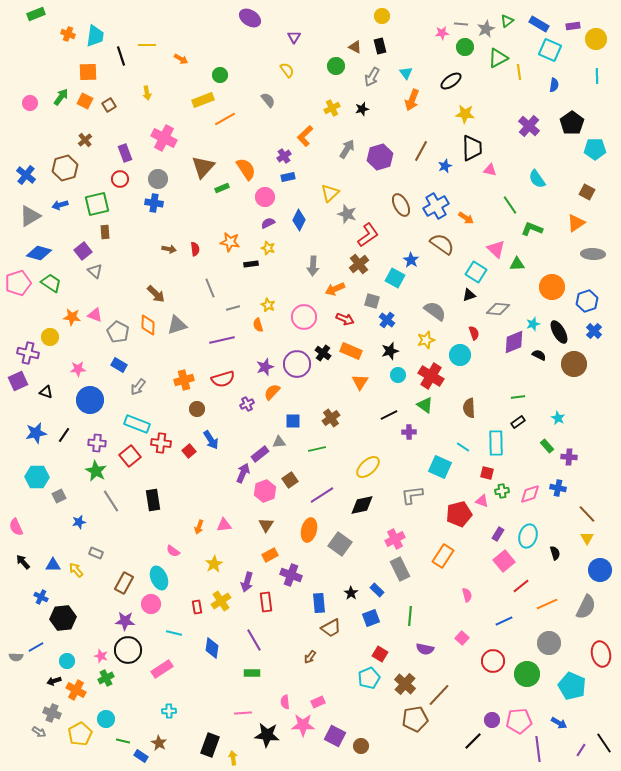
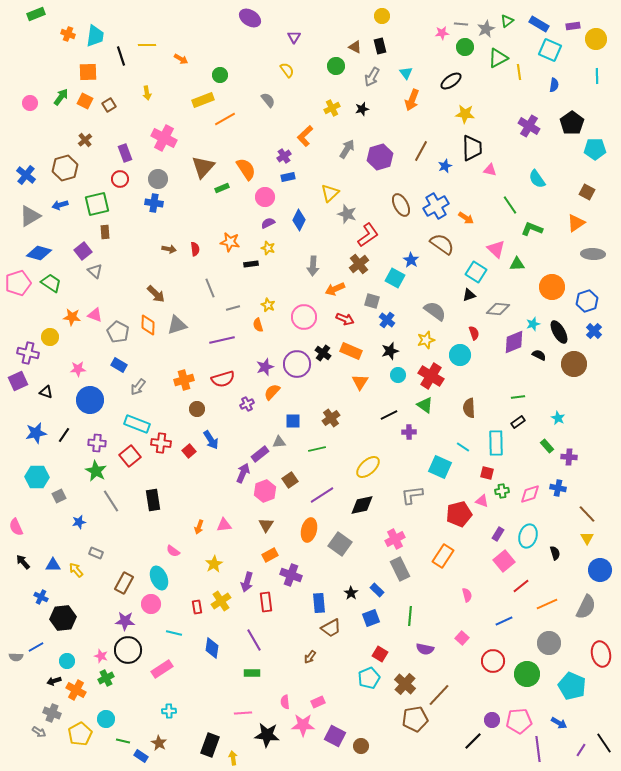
purple cross at (529, 126): rotated 10 degrees counterclockwise
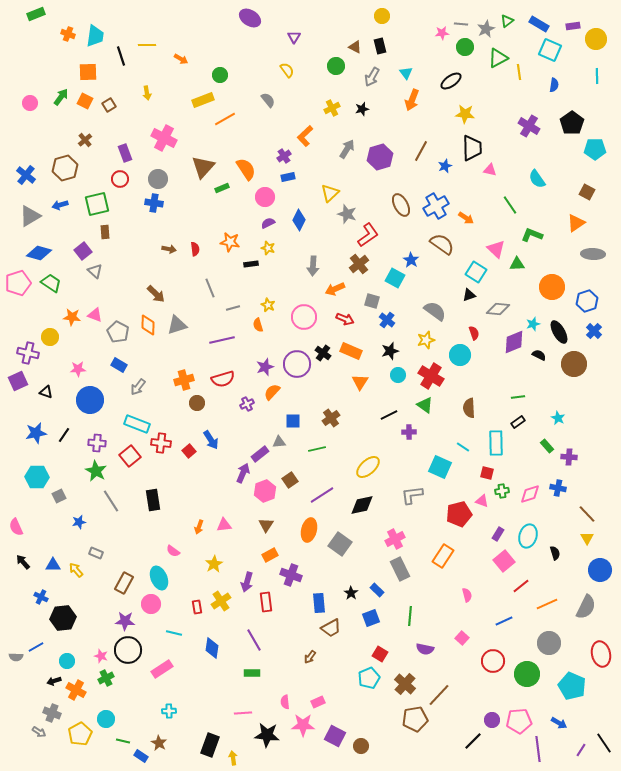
green L-shape at (532, 229): moved 6 px down
brown circle at (197, 409): moved 6 px up
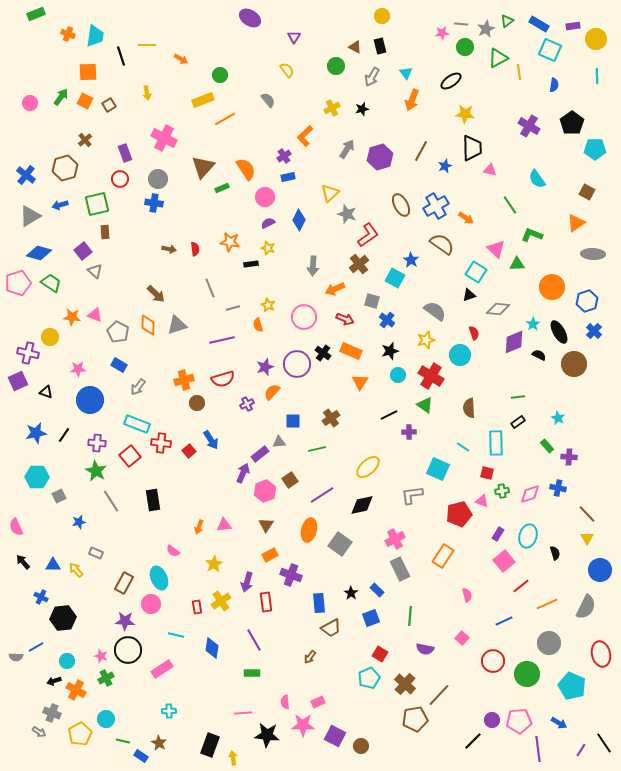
cyan star at (533, 324): rotated 16 degrees counterclockwise
cyan square at (440, 467): moved 2 px left, 2 px down
cyan line at (174, 633): moved 2 px right, 2 px down
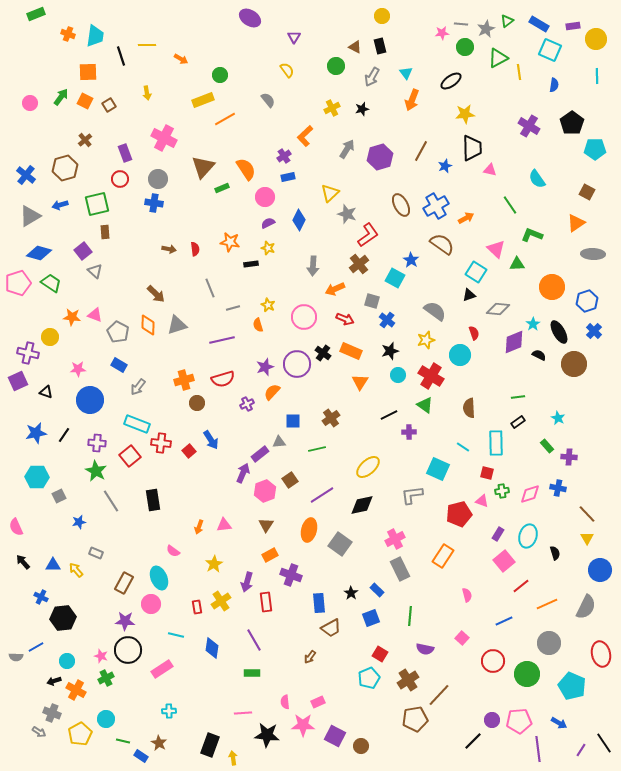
yellow star at (465, 114): rotated 12 degrees counterclockwise
orange arrow at (466, 218): rotated 63 degrees counterclockwise
brown cross at (405, 684): moved 3 px right, 4 px up; rotated 15 degrees clockwise
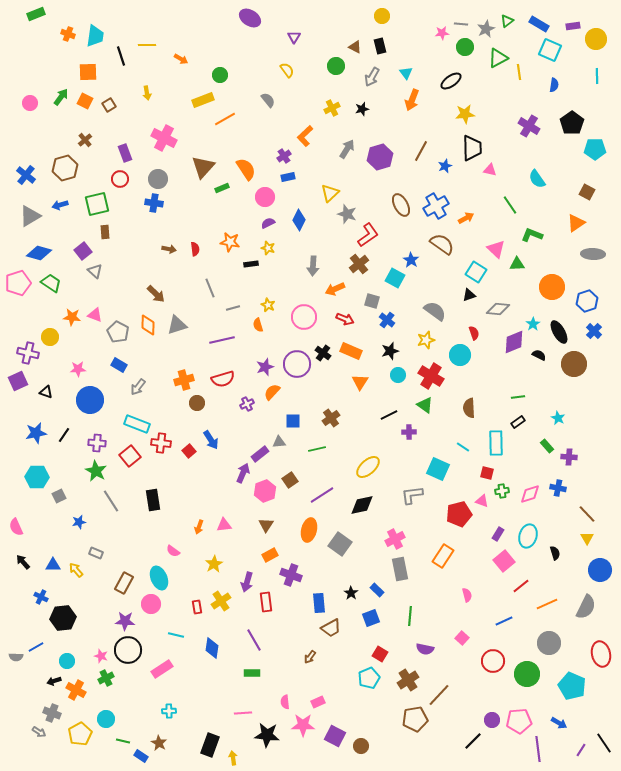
gray rectangle at (400, 569): rotated 15 degrees clockwise
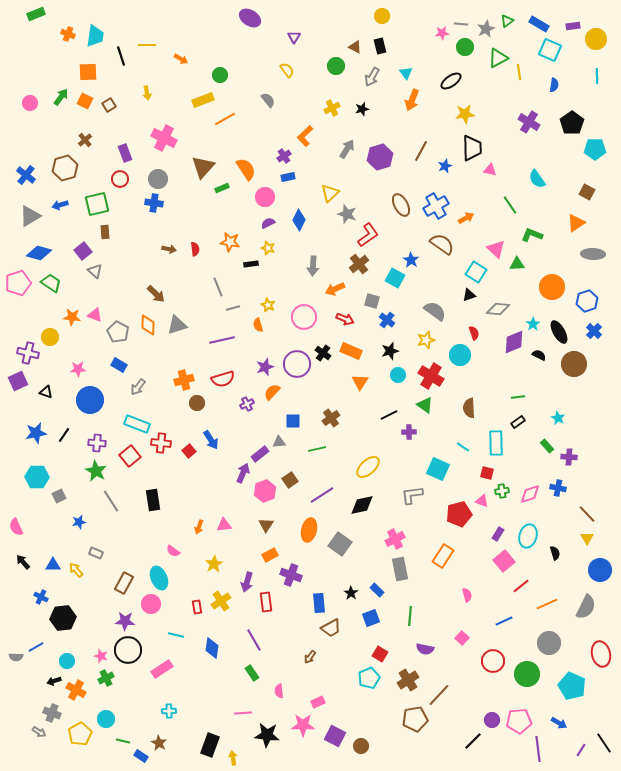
purple cross at (529, 126): moved 4 px up
gray line at (210, 288): moved 8 px right, 1 px up
green rectangle at (252, 673): rotated 56 degrees clockwise
pink semicircle at (285, 702): moved 6 px left, 11 px up
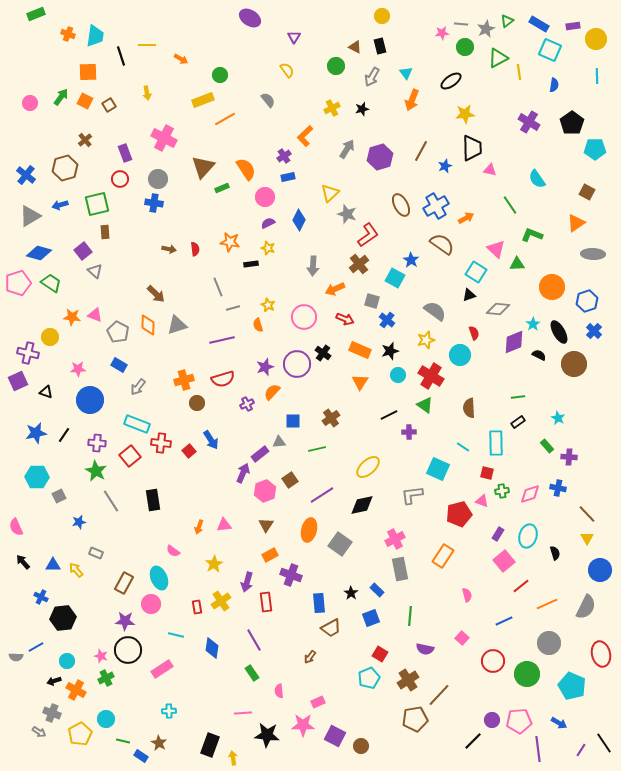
orange rectangle at (351, 351): moved 9 px right, 1 px up
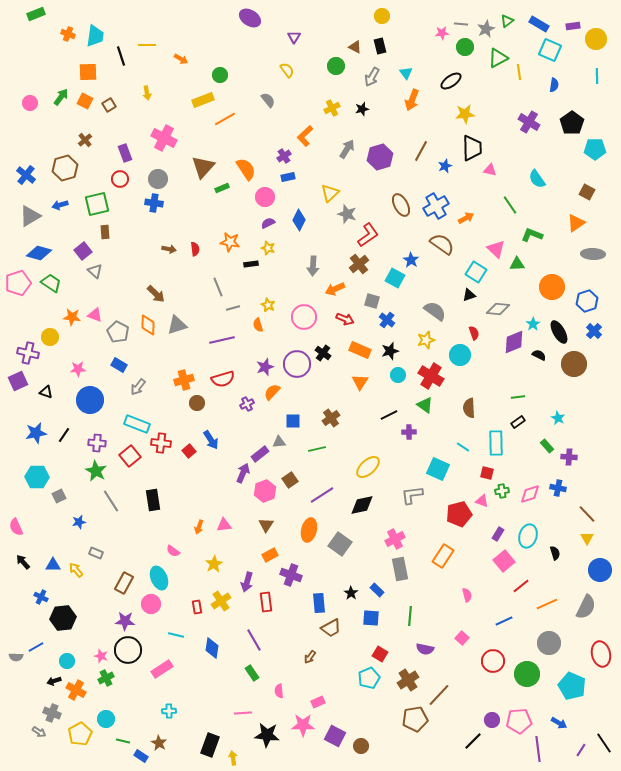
blue square at (371, 618): rotated 24 degrees clockwise
